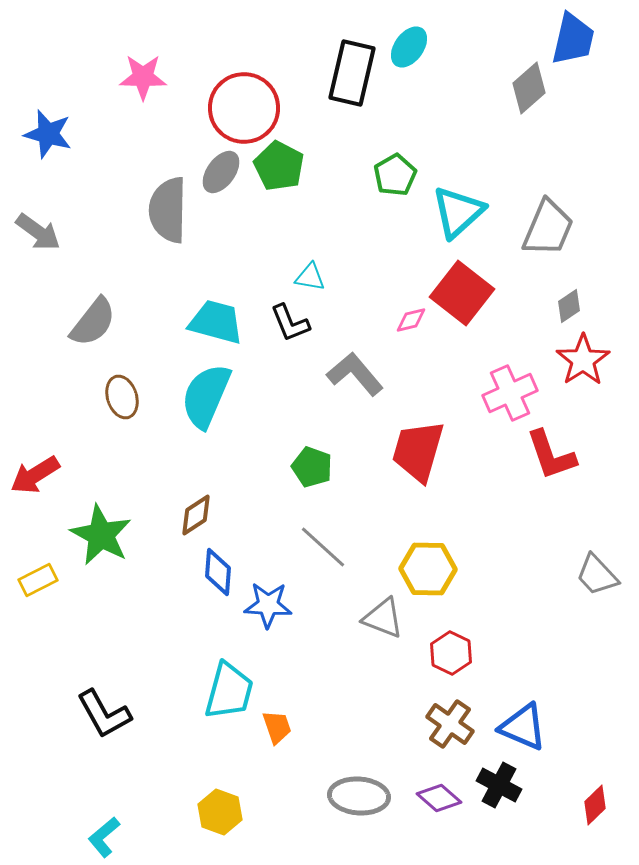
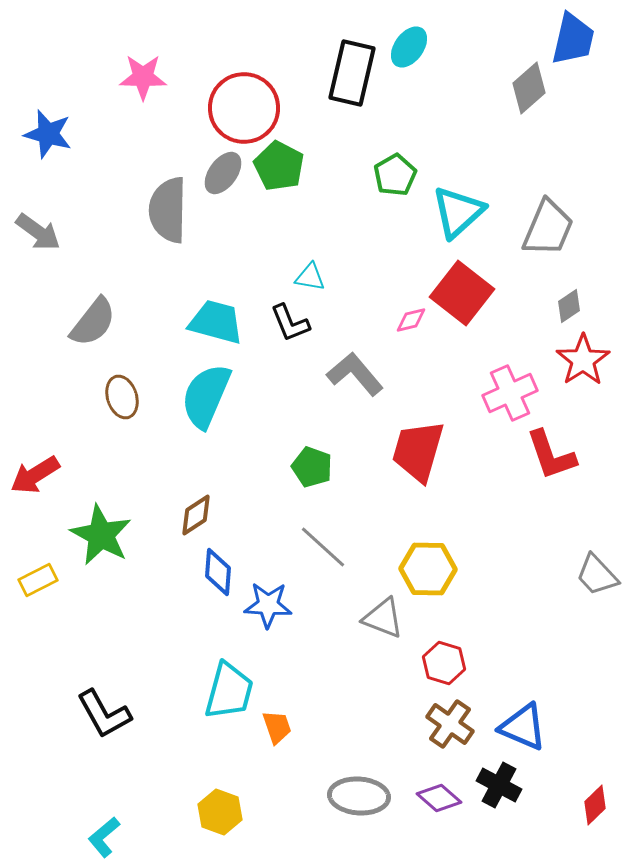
gray ellipse at (221, 172): moved 2 px right, 1 px down
red hexagon at (451, 653): moved 7 px left, 10 px down; rotated 9 degrees counterclockwise
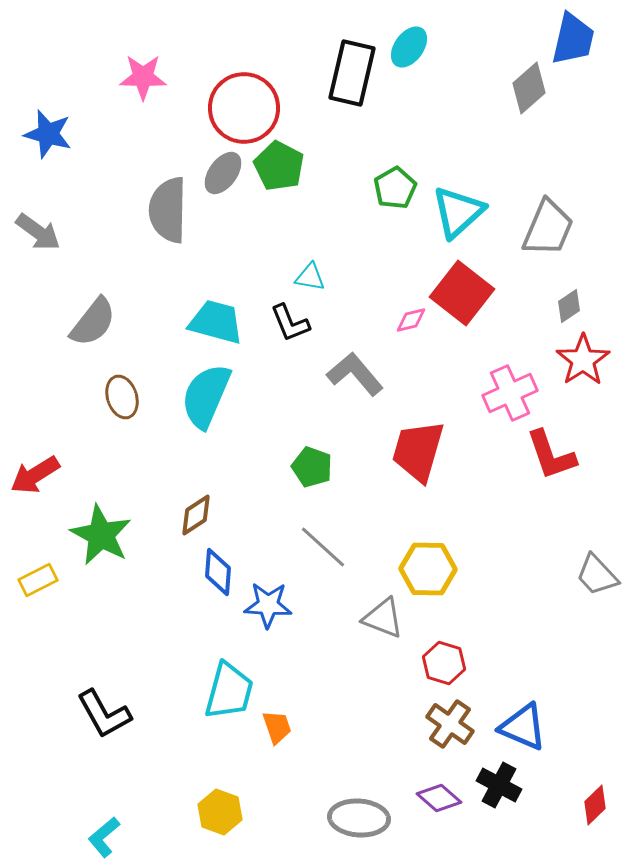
green pentagon at (395, 175): moved 13 px down
gray ellipse at (359, 796): moved 22 px down
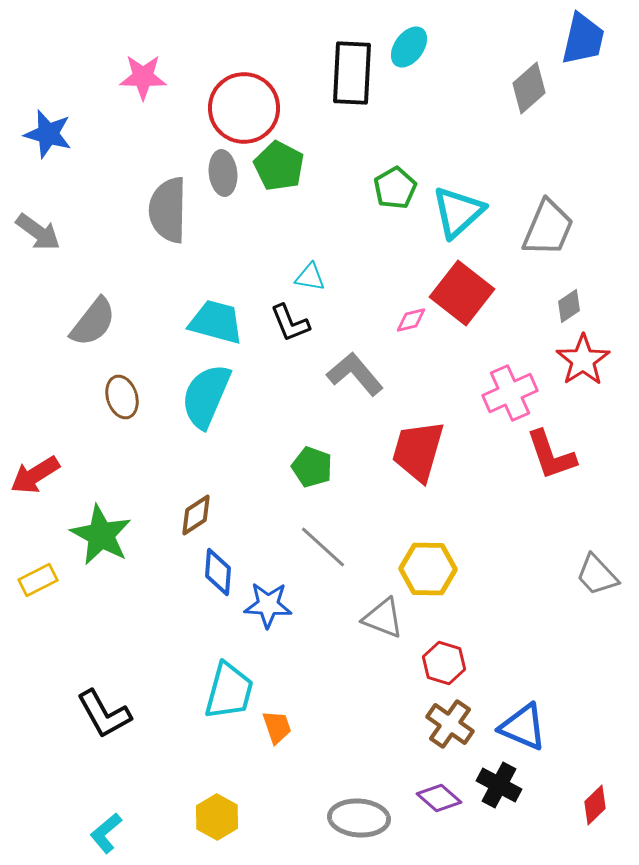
blue trapezoid at (573, 39): moved 10 px right
black rectangle at (352, 73): rotated 10 degrees counterclockwise
gray ellipse at (223, 173): rotated 42 degrees counterclockwise
yellow hexagon at (220, 812): moved 3 px left, 5 px down; rotated 9 degrees clockwise
cyan L-shape at (104, 837): moved 2 px right, 4 px up
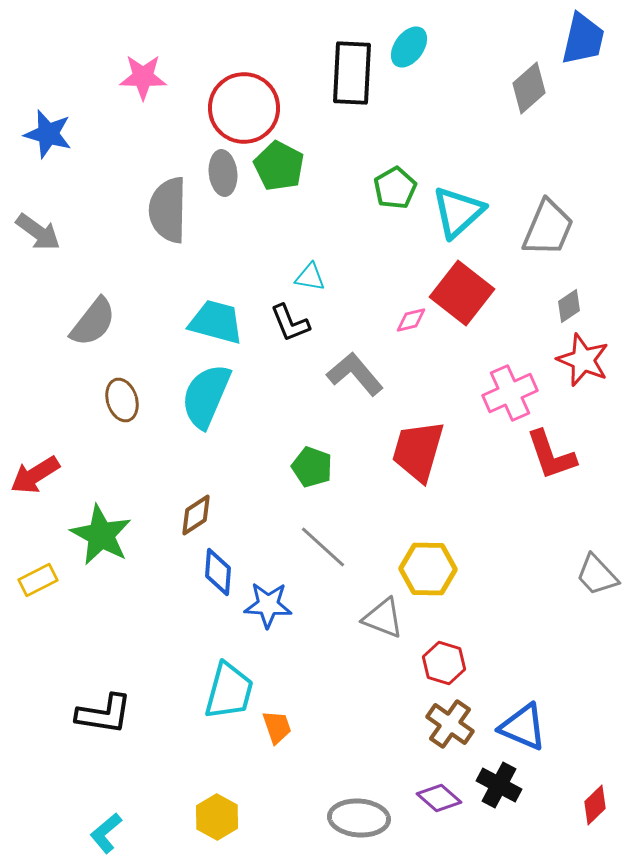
red star at (583, 360): rotated 16 degrees counterclockwise
brown ellipse at (122, 397): moved 3 px down
black L-shape at (104, 714): rotated 52 degrees counterclockwise
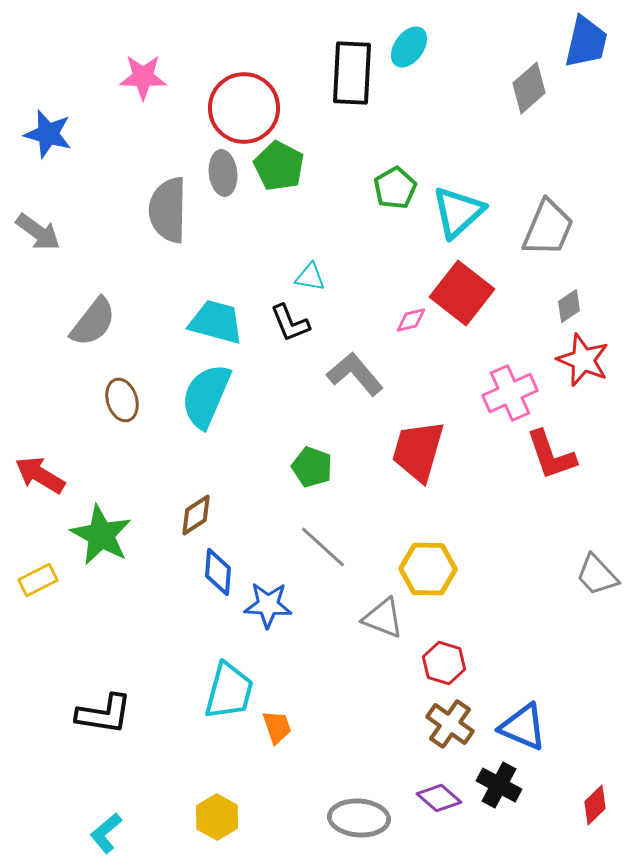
blue trapezoid at (583, 39): moved 3 px right, 3 px down
red arrow at (35, 475): moved 5 px right; rotated 63 degrees clockwise
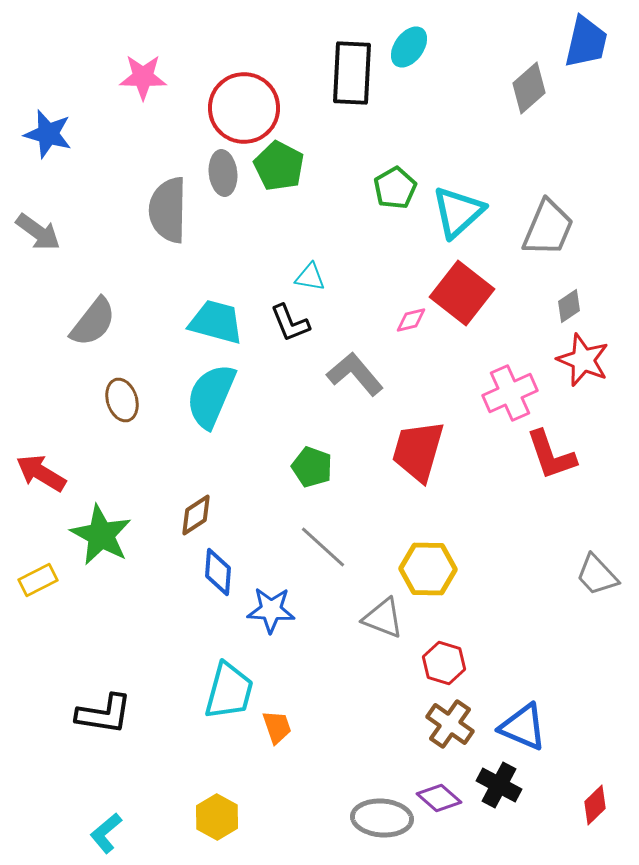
cyan semicircle at (206, 396): moved 5 px right
red arrow at (40, 475): moved 1 px right, 2 px up
blue star at (268, 605): moved 3 px right, 5 px down
gray ellipse at (359, 818): moved 23 px right
